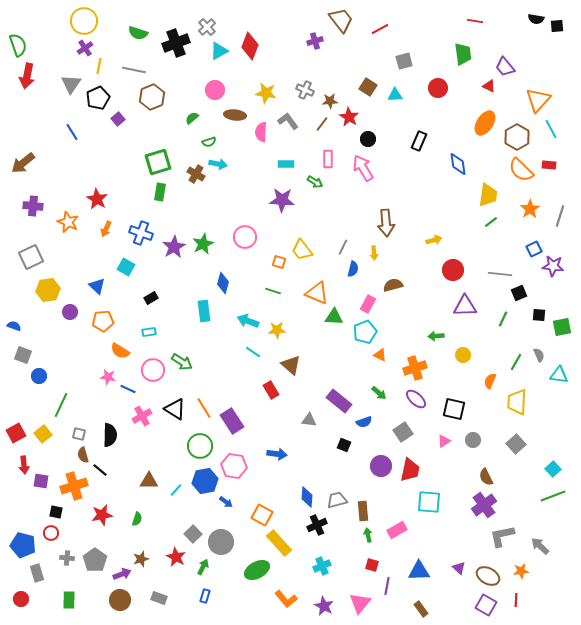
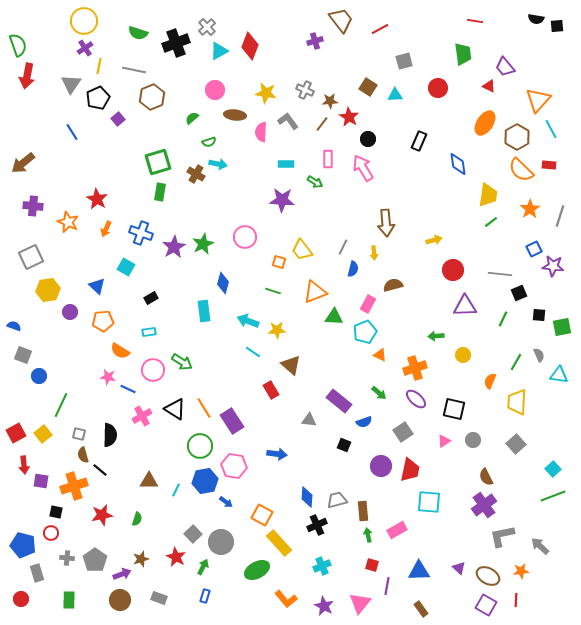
orange triangle at (317, 293): moved 2 px left, 1 px up; rotated 45 degrees counterclockwise
cyan line at (176, 490): rotated 16 degrees counterclockwise
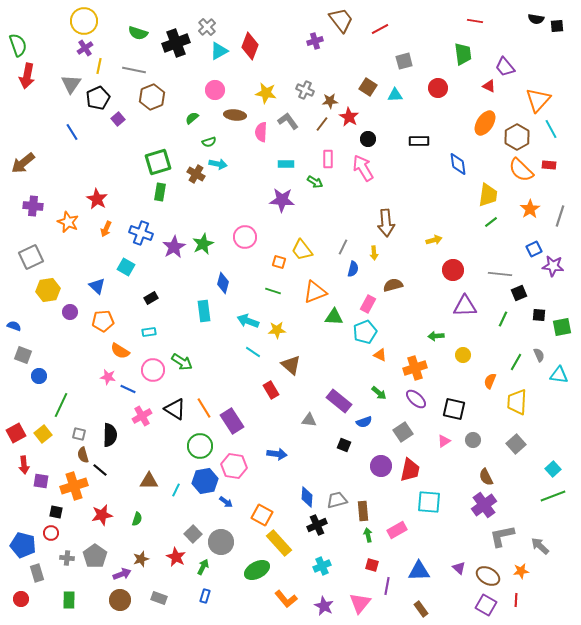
black rectangle at (419, 141): rotated 66 degrees clockwise
gray pentagon at (95, 560): moved 4 px up
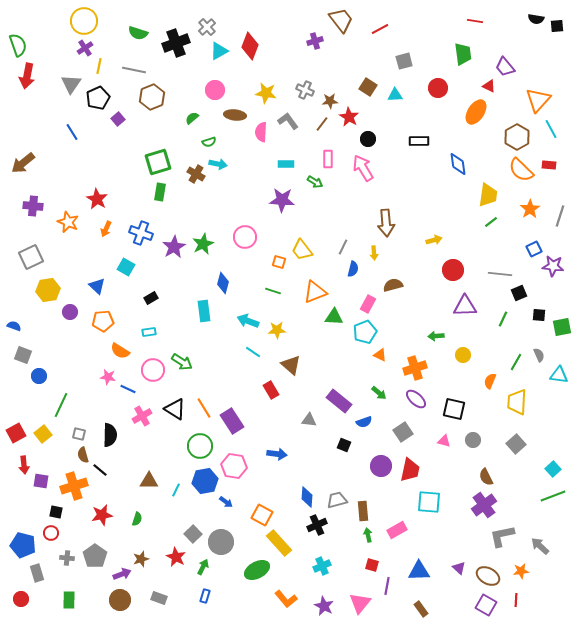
orange ellipse at (485, 123): moved 9 px left, 11 px up
pink triangle at (444, 441): rotated 48 degrees clockwise
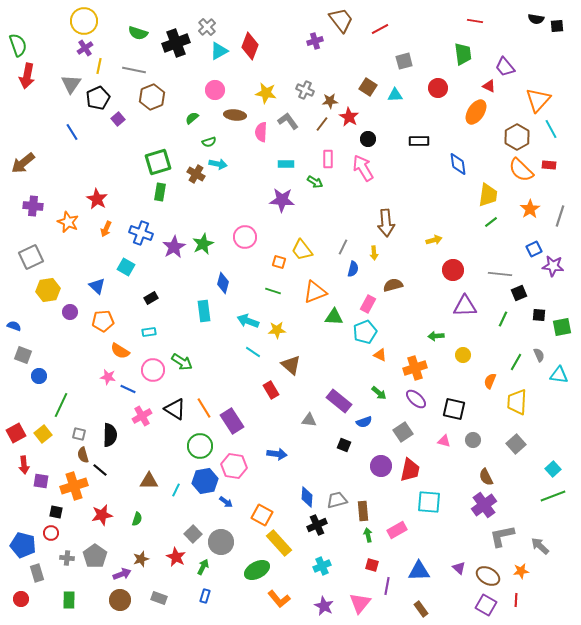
orange L-shape at (286, 599): moved 7 px left
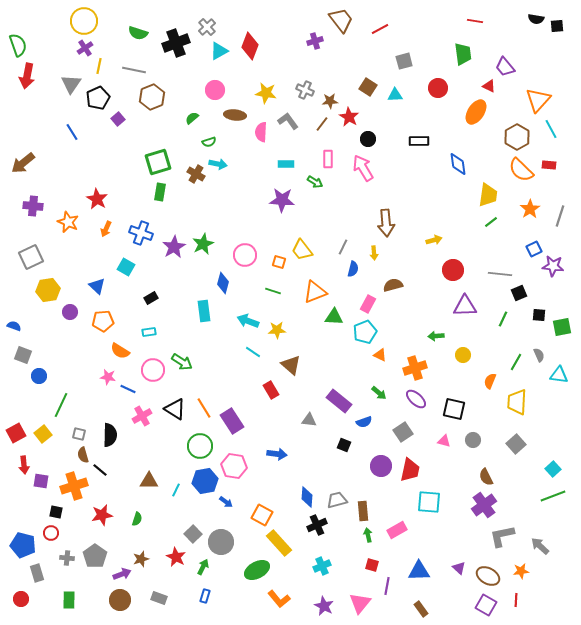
pink circle at (245, 237): moved 18 px down
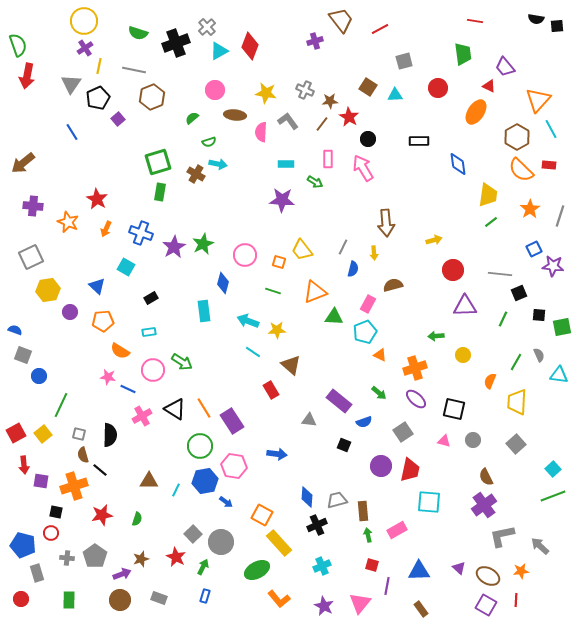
blue semicircle at (14, 326): moved 1 px right, 4 px down
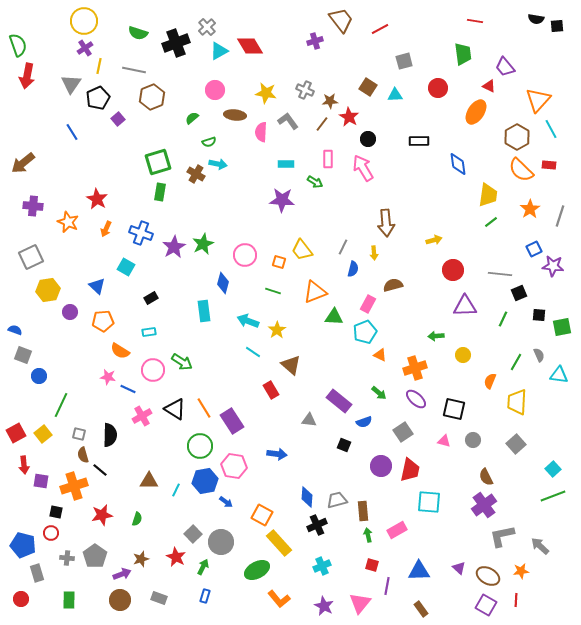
red diamond at (250, 46): rotated 52 degrees counterclockwise
yellow star at (277, 330): rotated 30 degrees counterclockwise
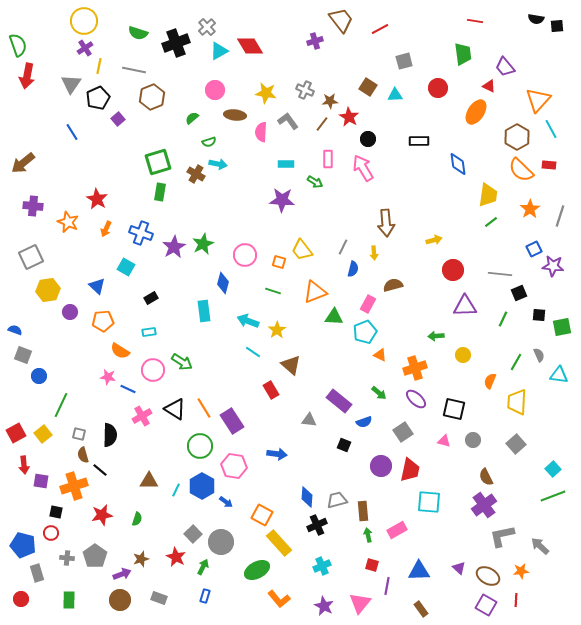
blue hexagon at (205, 481): moved 3 px left, 5 px down; rotated 20 degrees counterclockwise
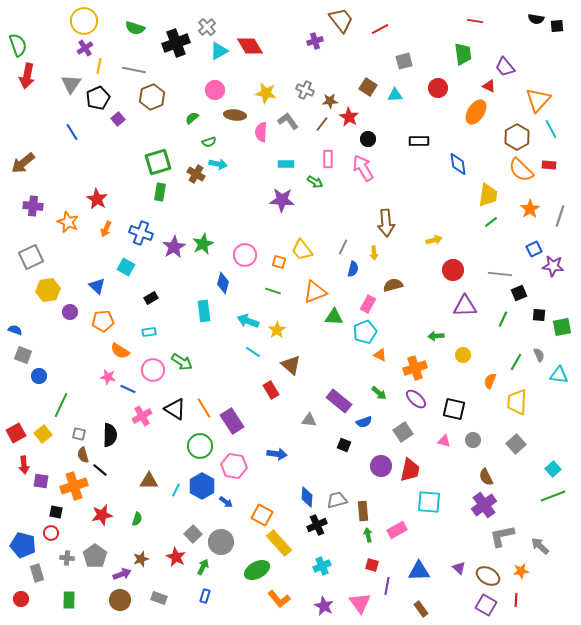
green semicircle at (138, 33): moved 3 px left, 5 px up
pink triangle at (360, 603): rotated 15 degrees counterclockwise
